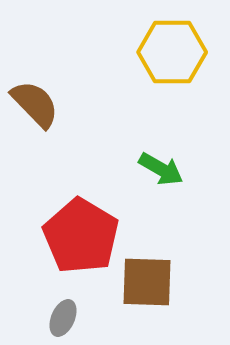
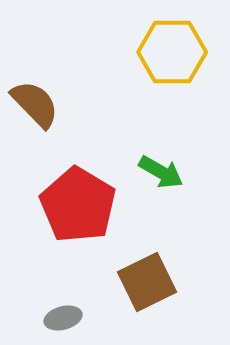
green arrow: moved 3 px down
red pentagon: moved 3 px left, 31 px up
brown square: rotated 28 degrees counterclockwise
gray ellipse: rotated 51 degrees clockwise
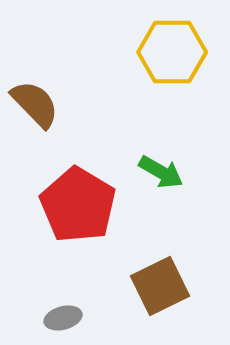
brown square: moved 13 px right, 4 px down
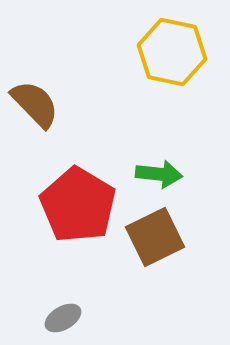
yellow hexagon: rotated 12 degrees clockwise
green arrow: moved 2 px left, 2 px down; rotated 24 degrees counterclockwise
brown square: moved 5 px left, 49 px up
gray ellipse: rotated 15 degrees counterclockwise
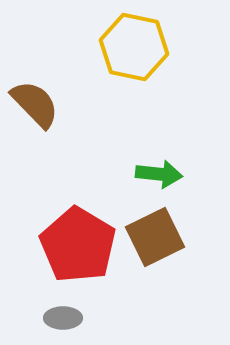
yellow hexagon: moved 38 px left, 5 px up
red pentagon: moved 40 px down
gray ellipse: rotated 30 degrees clockwise
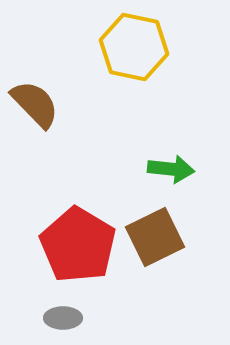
green arrow: moved 12 px right, 5 px up
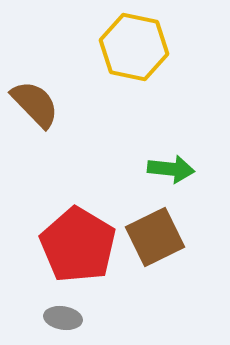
gray ellipse: rotated 9 degrees clockwise
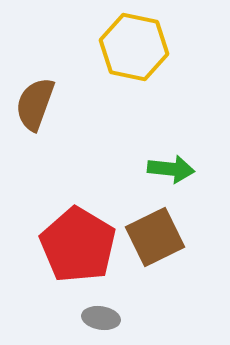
brown semicircle: rotated 116 degrees counterclockwise
gray ellipse: moved 38 px right
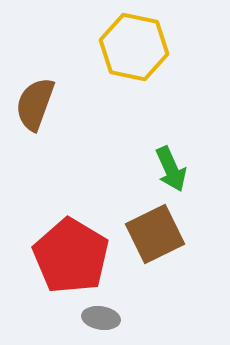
green arrow: rotated 60 degrees clockwise
brown square: moved 3 px up
red pentagon: moved 7 px left, 11 px down
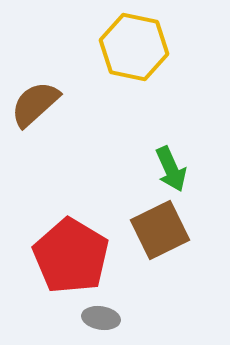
brown semicircle: rotated 28 degrees clockwise
brown square: moved 5 px right, 4 px up
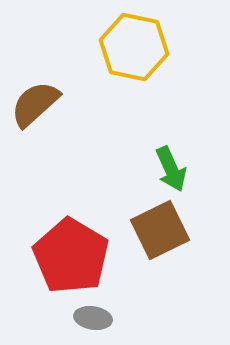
gray ellipse: moved 8 px left
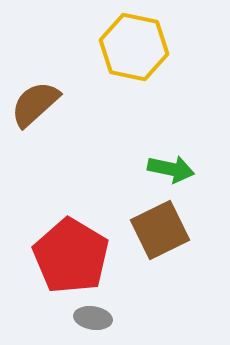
green arrow: rotated 54 degrees counterclockwise
